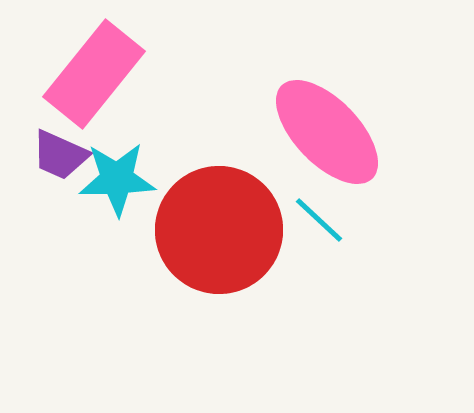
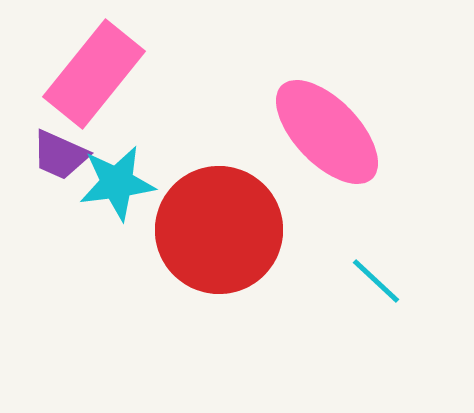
cyan star: moved 4 px down; rotated 6 degrees counterclockwise
cyan line: moved 57 px right, 61 px down
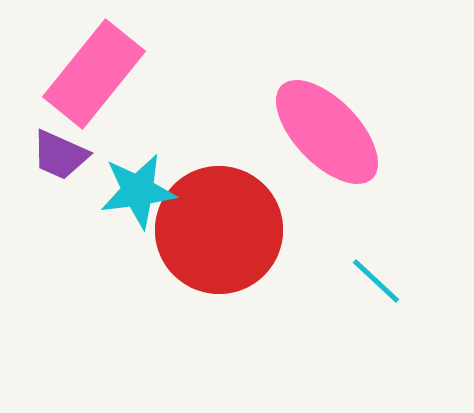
cyan star: moved 21 px right, 8 px down
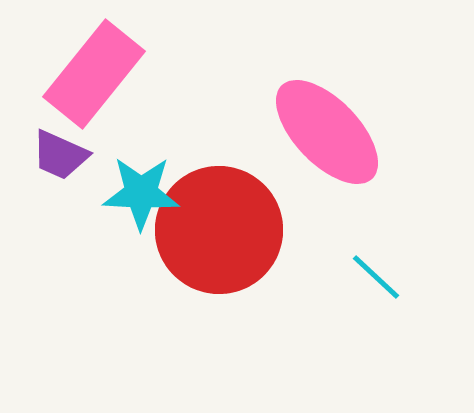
cyan star: moved 3 px right, 2 px down; rotated 10 degrees clockwise
cyan line: moved 4 px up
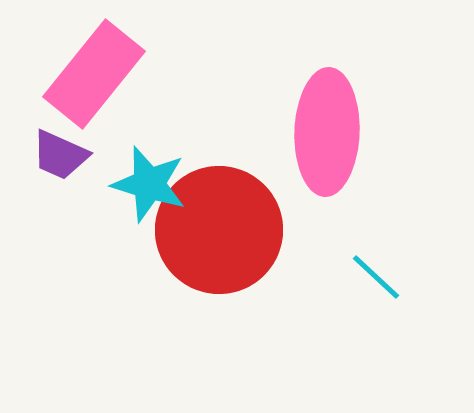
pink ellipse: rotated 46 degrees clockwise
cyan star: moved 8 px right, 9 px up; rotated 14 degrees clockwise
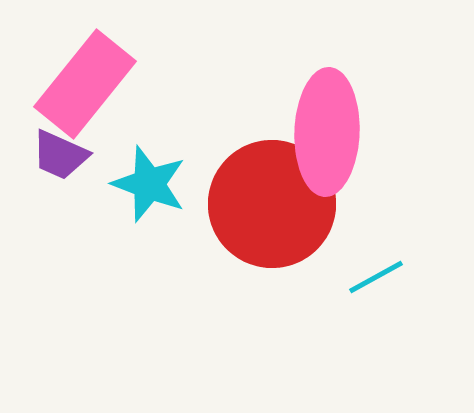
pink rectangle: moved 9 px left, 10 px down
cyan star: rotated 4 degrees clockwise
red circle: moved 53 px right, 26 px up
cyan line: rotated 72 degrees counterclockwise
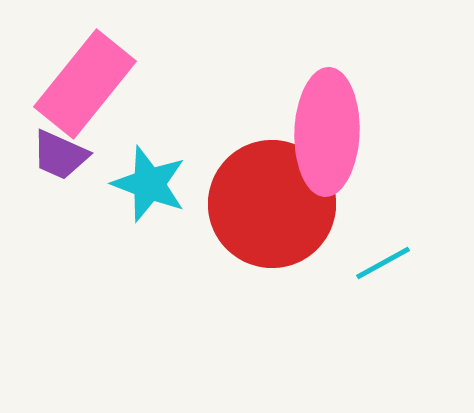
cyan line: moved 7 px right, 14 px up
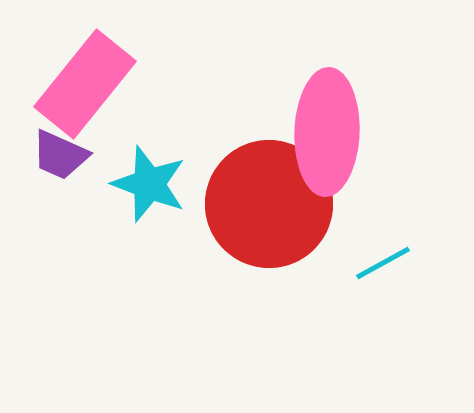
red circle: moved 3 px left
